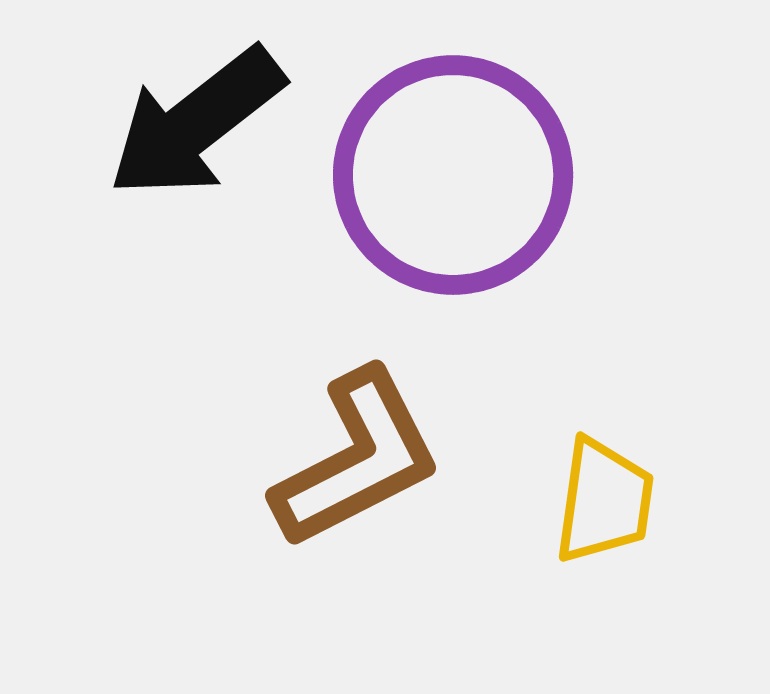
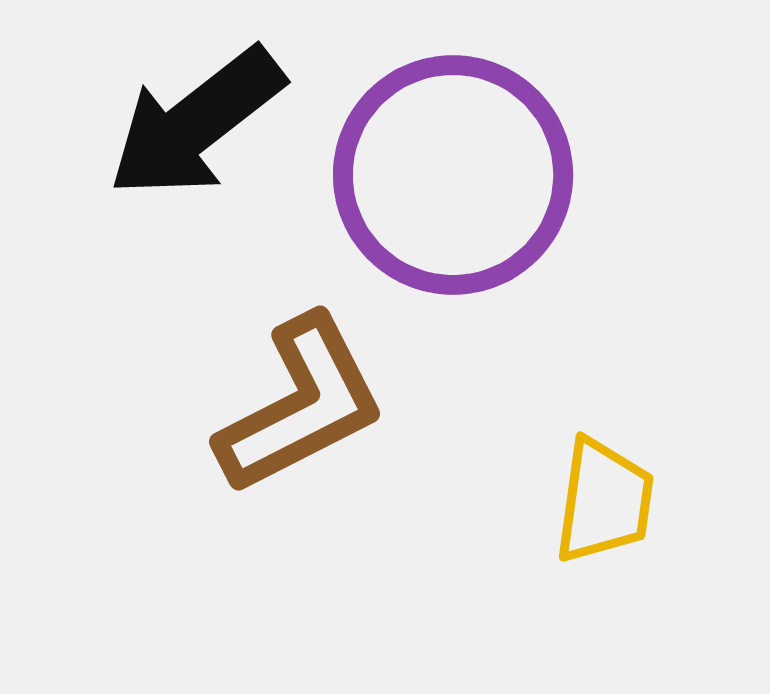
brown L-shape: moved 56 px left, 54 px up
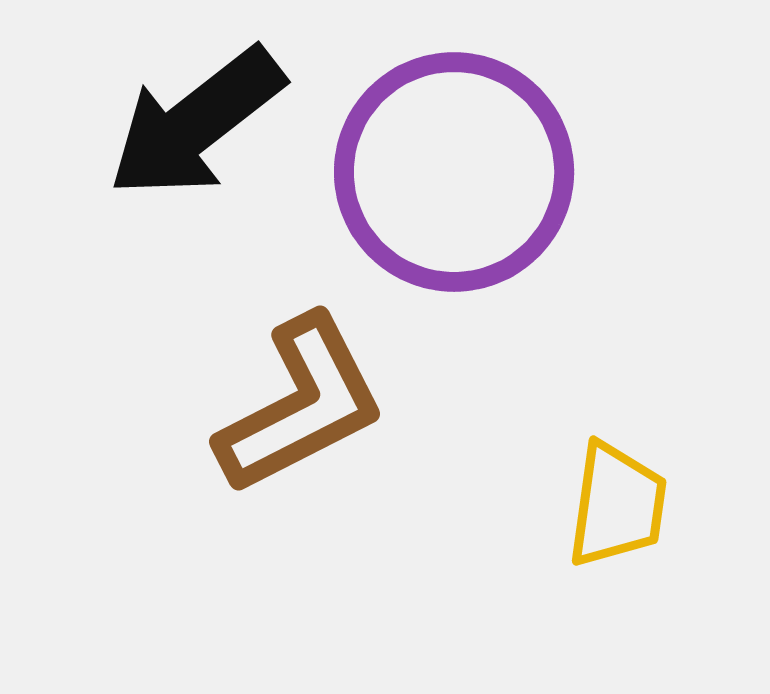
purple circle: moved 1 px right, 3 px up
yellow trapezoid: moved 13 px right, 4 px down
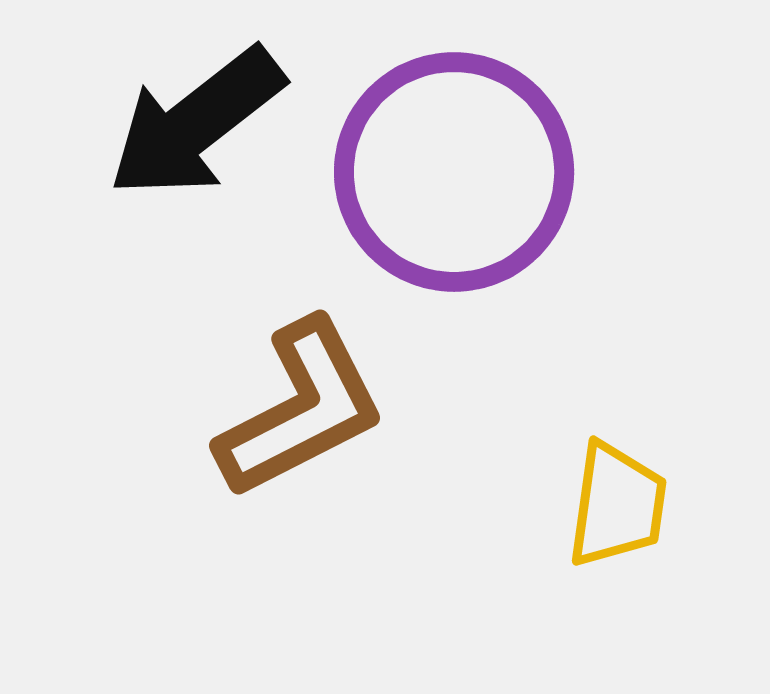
brown L-shape: moved 4 px down
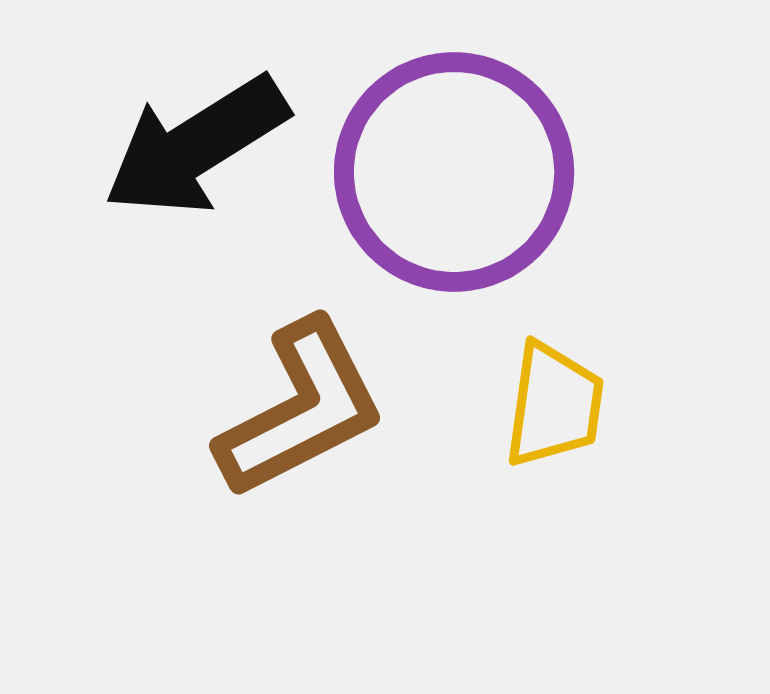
black arrow: moved 23 px down; rotated 6 degrees clockwise
yellow trapezoid: moved 63 px left, 100 px up
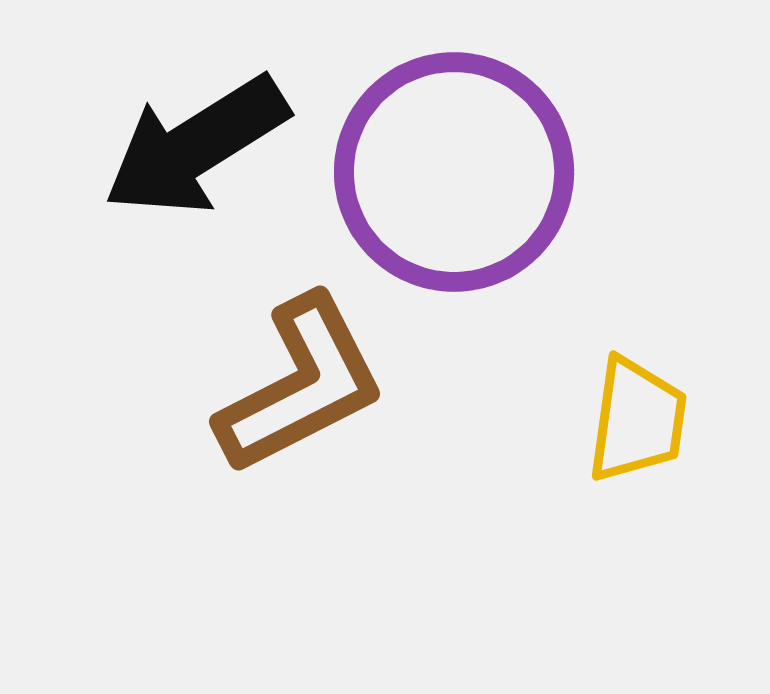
yellow trapezoid: moved 83 px right, 15 px down
brown L-shape: moved 24 px up
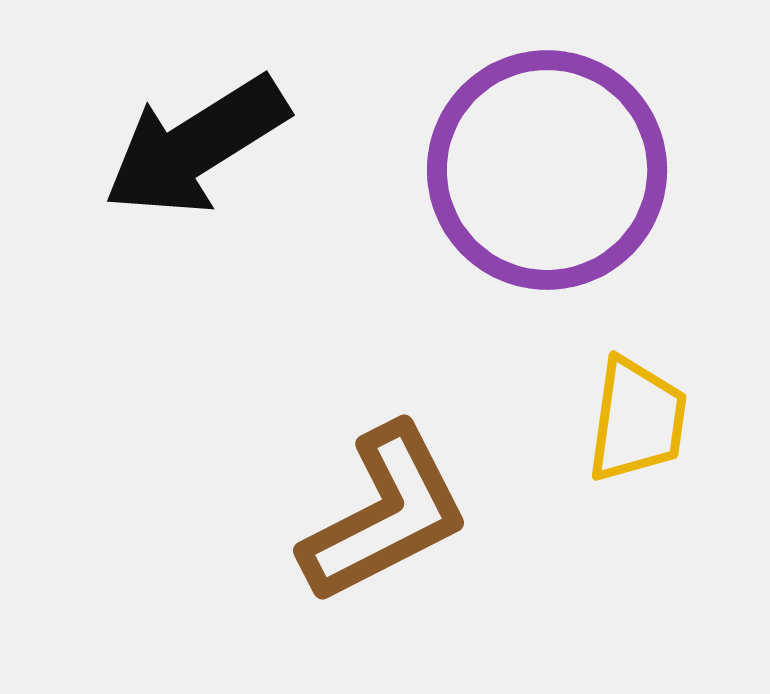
purple circle: moved 93 px right, 2 px up
brown L-shape: moved 84 px right, 129 px down
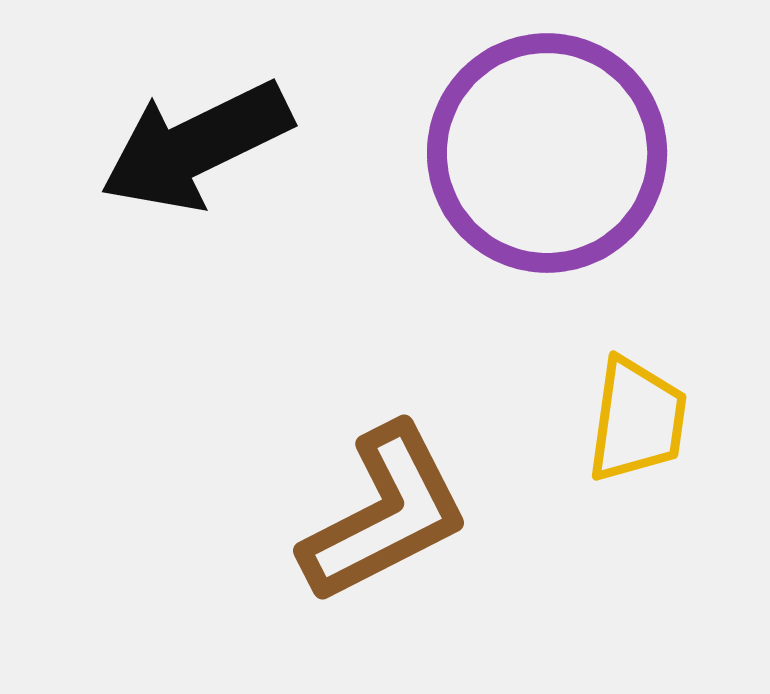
black arrow: rotated 6 degrees clockwise
purple circle: moved 17 px up
